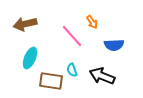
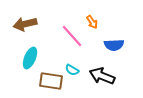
cyan semicircle: rotated 40 degrees counterclockwise
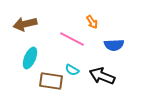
pink line: moved 3 px down; rotated 20 degrees counterclockwise
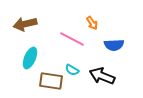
orange arrow: moved 1 px down
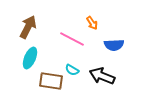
brown arrow: moved 3 px right, 3 px down; rotated 130 degrees clockwise
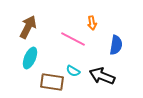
orange arrow: rotated 24 degrees clockwise
pink line: moved 1 px right
blue semicircle: moved 2 px right; rotated 78 degrees counterclockwise
cyan semicircle: moved 1 px right, 1 px down
brown rectangle: moved 1 px right, 1 px down
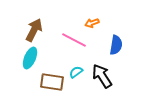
orange arrow: rotated 80 degrees clockwise
brown arrow: moved 6 px right, 3 px down
pink line: moved 1 px right, 1 px down
cyan semicircle: moved 3 px right, 1 px down; rotated 112 degrees clockwise
black arrow: rotated 35 degrees clockwise
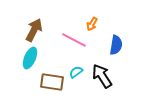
orange arrow: moved 1 px down; rotated 40 degrees counterclockwise
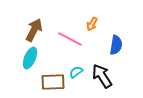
pink line: moved 4 px left, 1 px up
brown rectangle: moved 1 px right; rotated 10 degrees counterclockwise
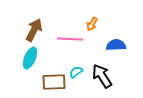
pink line: rotated 25 degrees counterclockwise
blue semicircle: rotated 102 degrees counterclockwise
brown rectangle: moved 1 px right
